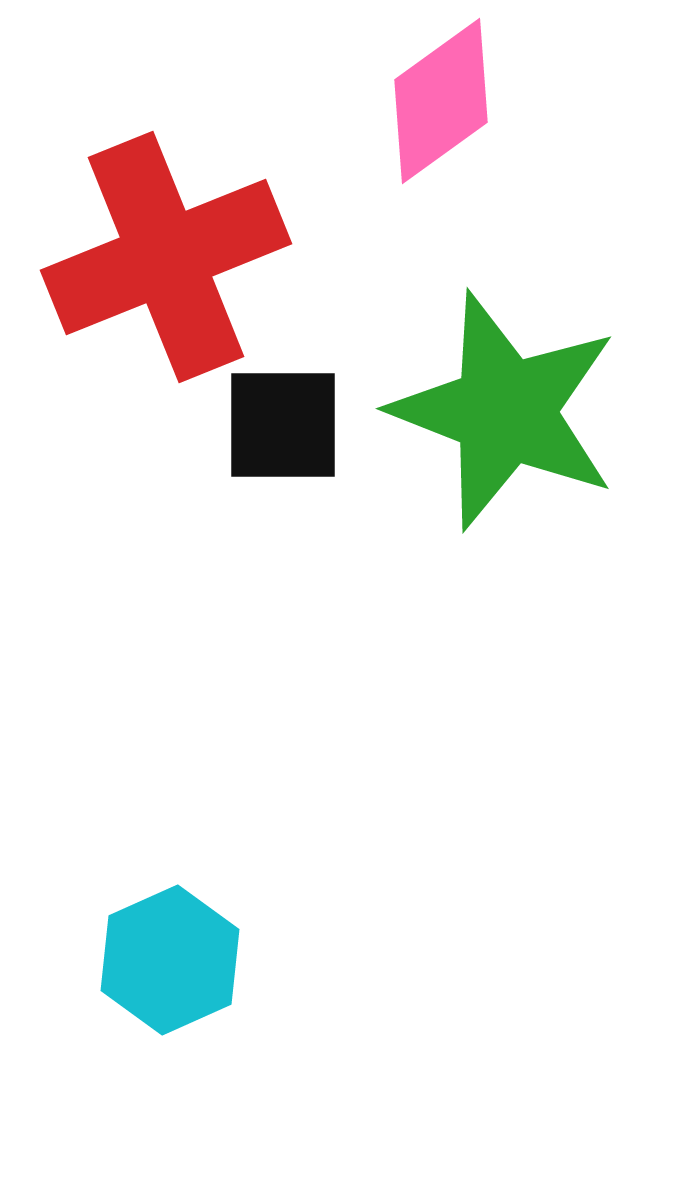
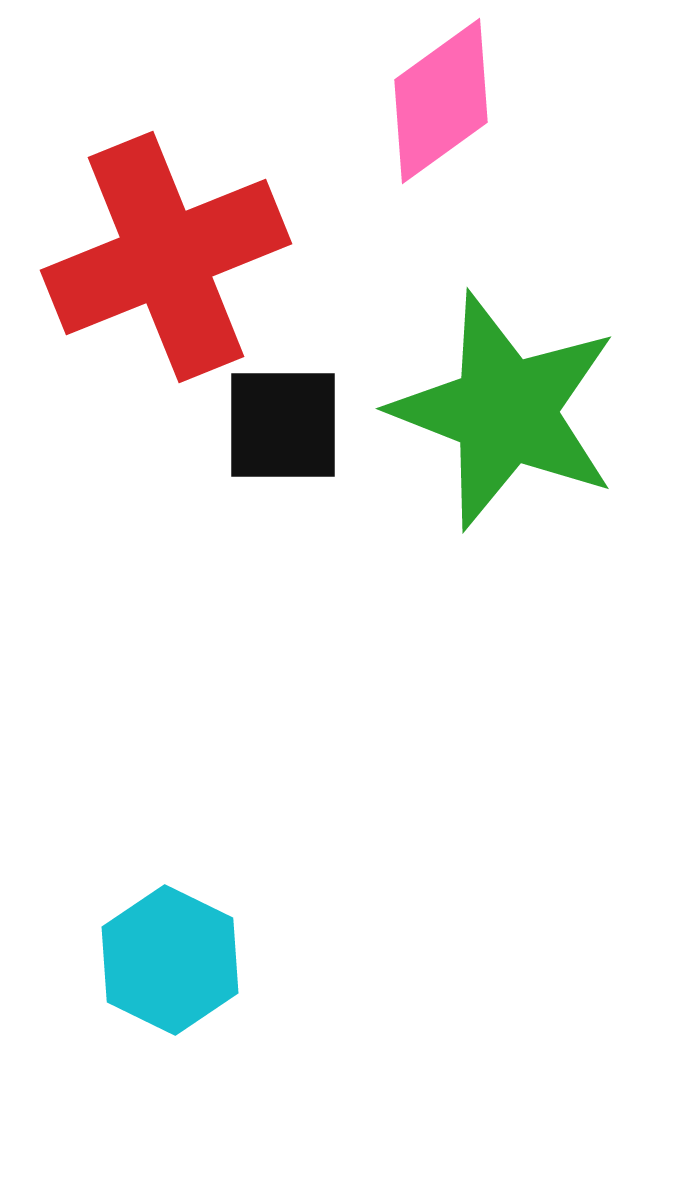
cyan hexagon: rotated 10 degrees counterclockwise
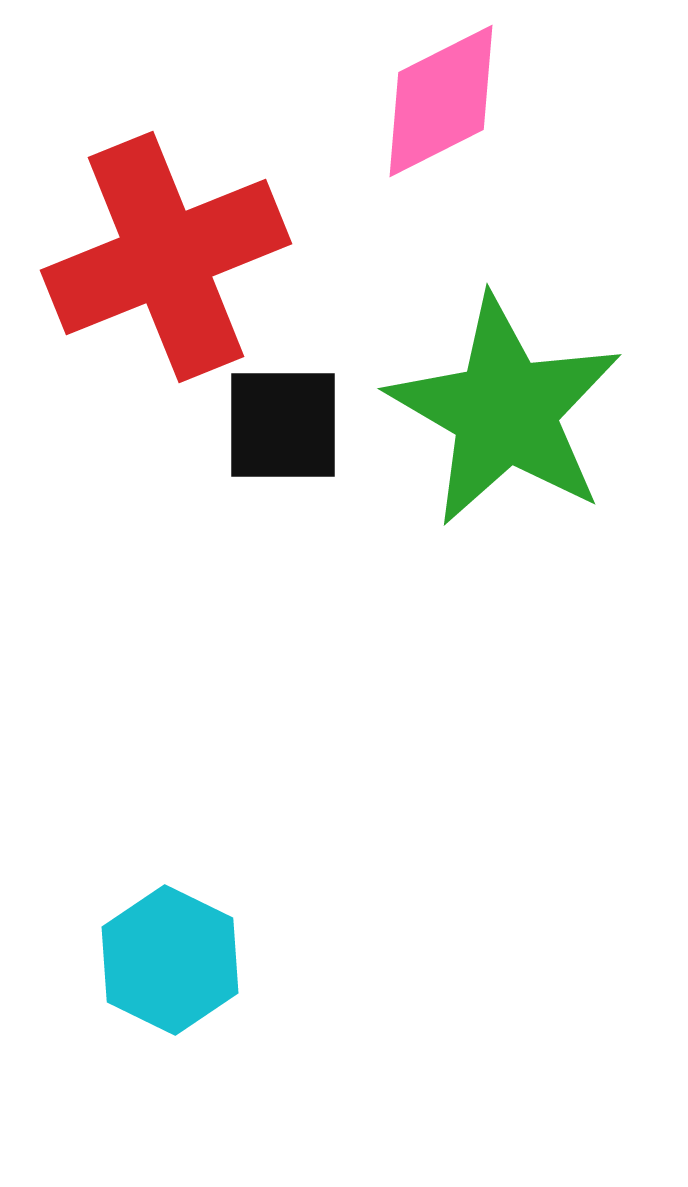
pink diamond: rotated 9 degrees clockwise
green star: rotated 9 degrees clockwise
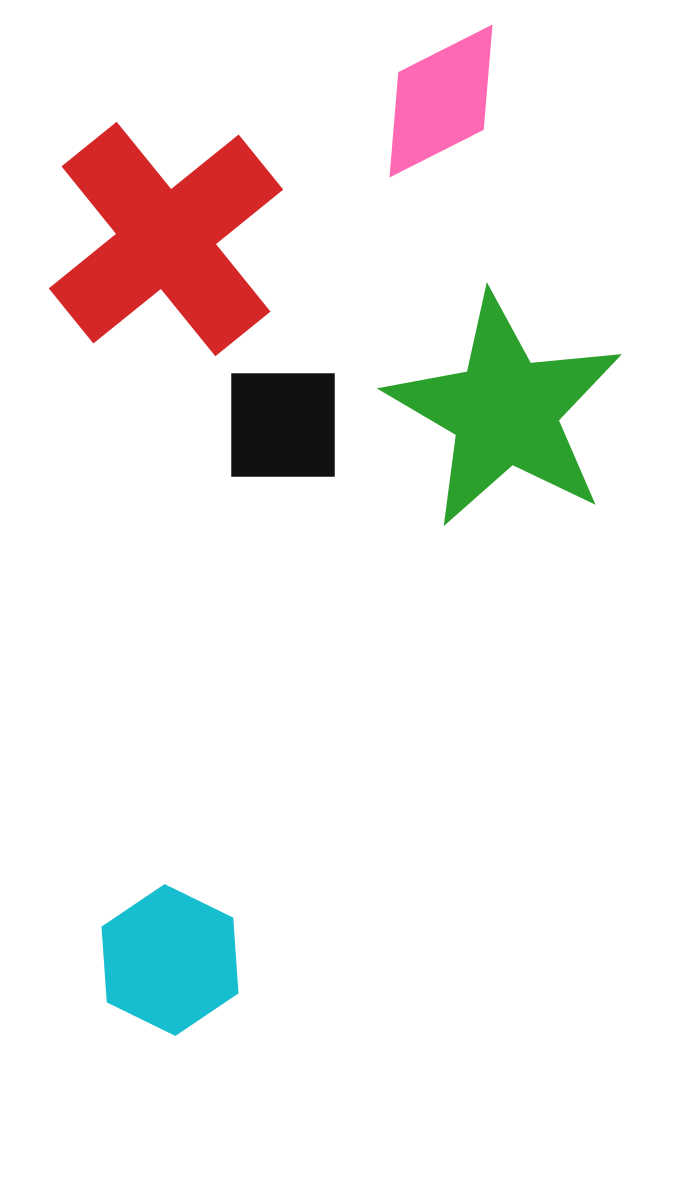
red cross: moved 18 px up; rotated 17 degrees counterclockwise
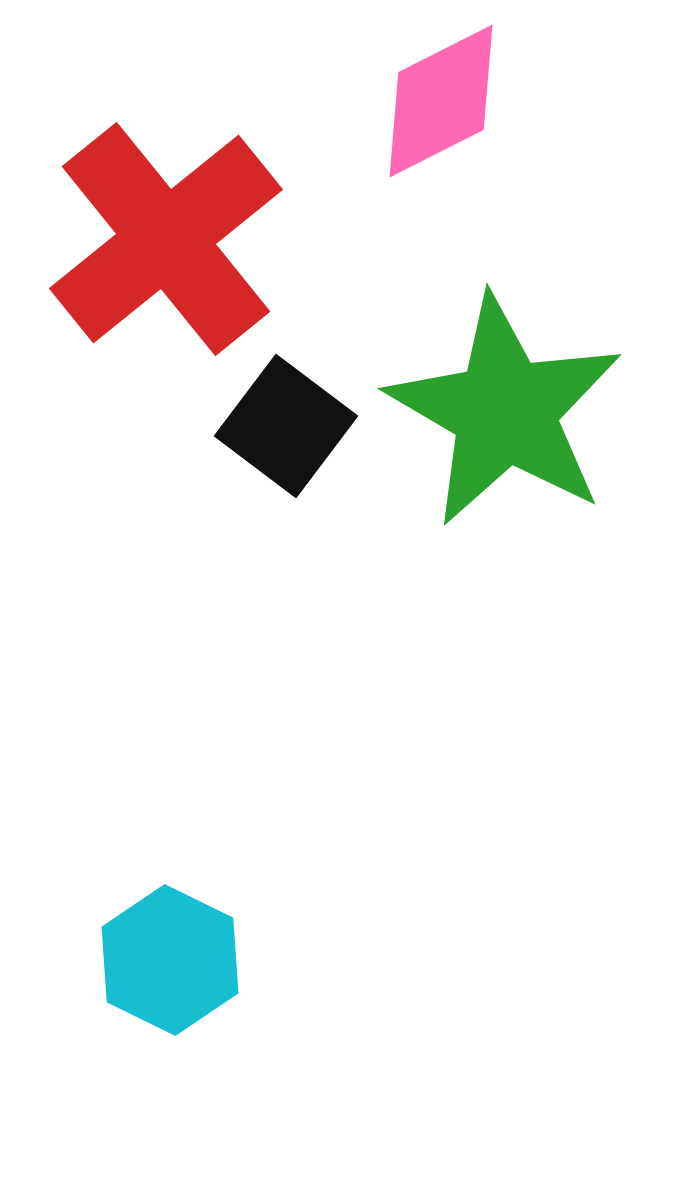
black square: moved 3 px right, 1 px down; rotated 37 degrees clockwise
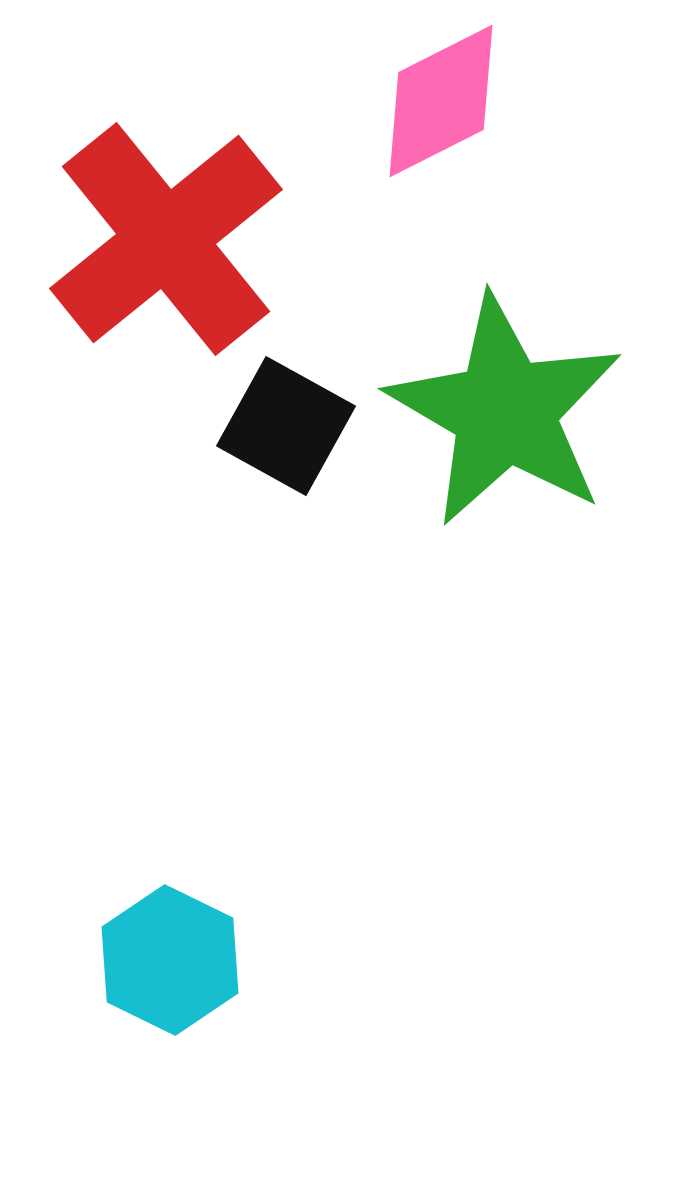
black square: rotated 8 degrees counterclockwise
